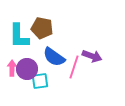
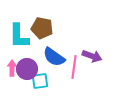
pink line: rotated 10 degrees counterclockwise
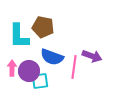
brown pentagon: moved 1 px right, 1 px up
blue semicircle: moved 2 px left; rotated 15 degrees counterclockwise
purple circle: moved 2 px right, 2 px down
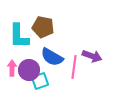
blue semicircle: rotated 10 degrees clockwise
purple circle: moved 1 px up
cyan square: rotated 12 degrees counterclockwise
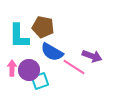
blue semicircle: moved 5 px up
pink line: rotated 65 degrees counterclockwise
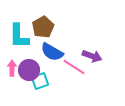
brown pentagon: rotated 30 degrees clockwise
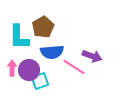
cyan L-shape: moved 1 px down
blue semicircle: rotated 35 degrees counterclockwise
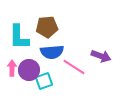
brown pentagon: moved 4 px right; rotated 25 degrees clockwise
purple arrow: moved 9 px right
cyan square: moved 4 px right
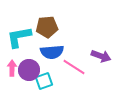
cyan L-shape: rotated 80 degrees clockwise
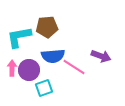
blue semicircle: moved 1 px right, 4 px down
cyan square: moved 7 px down
